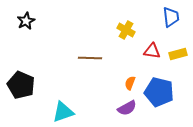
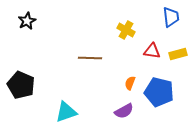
black star: moved 1 px right
purple semicircle: moved 3 px left, 3 px down
cyan triangle: moved 3 px right
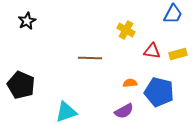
blue trapezoid: moved 2 px right, 3 px up; rotated 35 degrees clockwise
orange semicircle: rotated 64 degrees clockwise
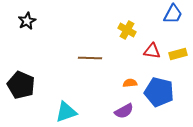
yellow cross: moved 1 px right
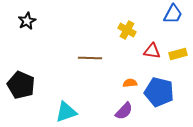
purple semicircle: rotated 18 degrees counterclockwise
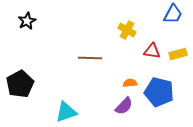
black pentagon: moved 1 px left, 1 px up; rotated 20 degrees clockwise
purple semicircle: moved 5 px up
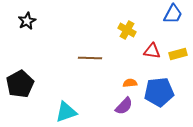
blue pentagon: rotated 20 degrees counterclockwise
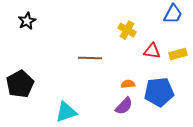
orange semicircle: moved 2 px left, 1 px down
